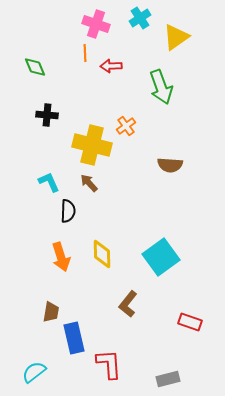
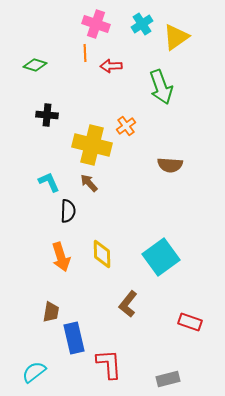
cyan cross: moved 2 px right, 6 px down
green diamond: moved 2 px up; rotated 50 degrees counterclockwise
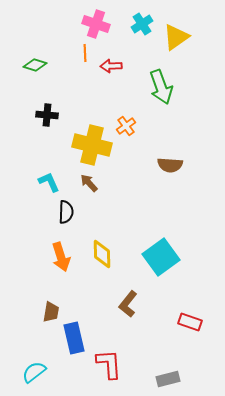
black semicircle: moved 2 px left, 1 px down
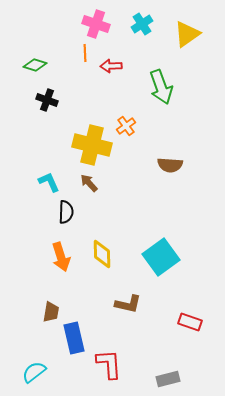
yellow triangle: moved 11 px right, 3 px up
black cross: moved 15 px up; rotated 15 degrees clockwise
brown L-shape: rotated 116 degrees counterclockwise
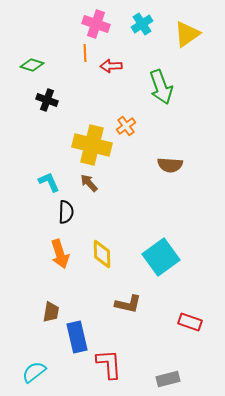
green diamond: moved 3 px left
orange arrow: moved 1 px left, 3 px up
blue rectangle: moved 3 px right, 1 px up
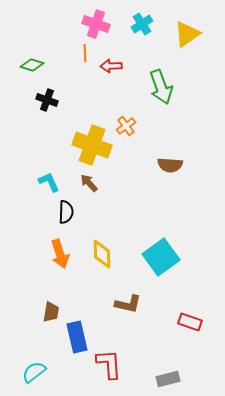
yellow cross: rotated 6 degrees clockwise
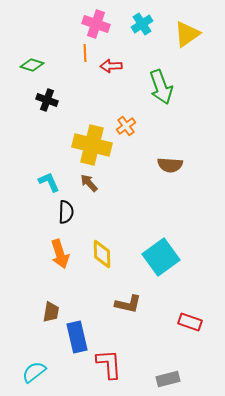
yellow cross: rotated 6 degrees counterclockwise
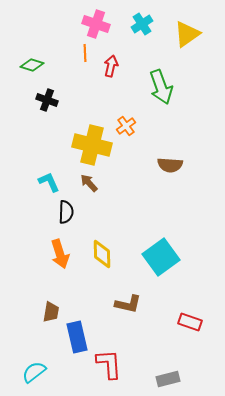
red arrow: rotated 105 degrees clockwise
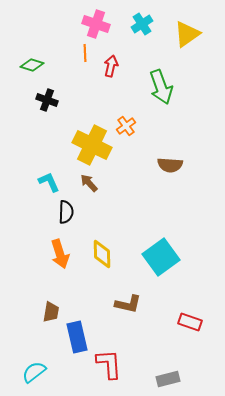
yellow cross: rotated 12 degrees clockwise
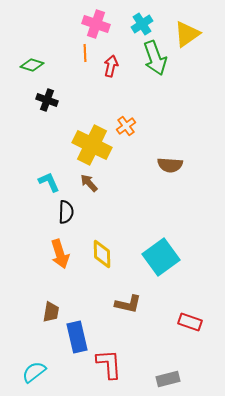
green arrow: moved 6 px left, 29 px up
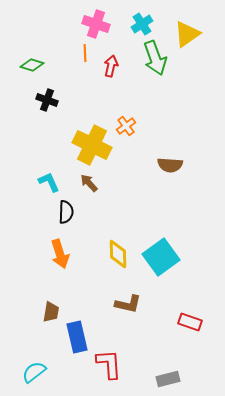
yellow diamond: moved 16 px right
